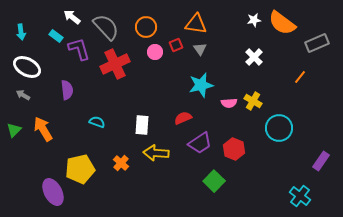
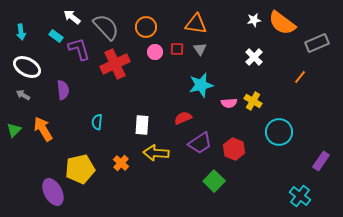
red square: moved 1 px right, 4 px down; rotated 24 degrees clockwise
purple semicircle: moved 4 px left
cyan semicircle: rotated 105 degrees counterclockwise
cyan circle: moved 4 px down
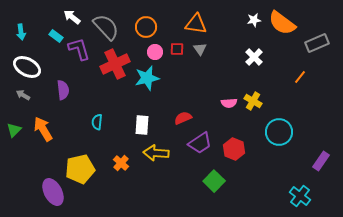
cyan star: moved 54 px left, 7 px up
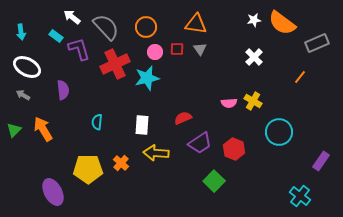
yellow pentagon: moved 8 px right; rotated 12 degrees clockwise
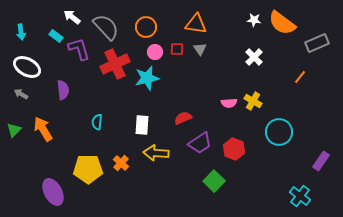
white star: rotated 16 degrees clockwise
gray arrow: moved 2 px left, 1 px up
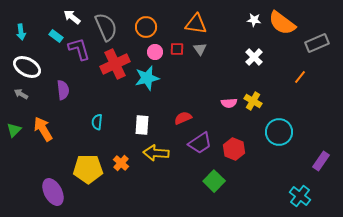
gray semicircle: rotated 20 degrees clockwise
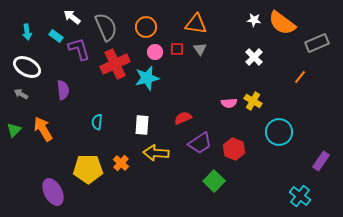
cyan arrow: moved 6 px right
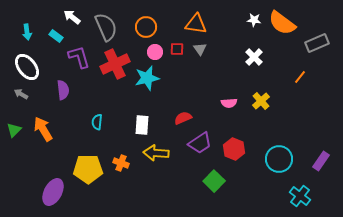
purple L-shape: moved 8 px down
white ellipse: rotated 24 degrees clockwise
yellow cross: moved 8 px right; rotated 18 degrees clockwise
cyan circle: moved 27 px down
orange cross: rotated 21 degrees counterclockwise
purple ellipse: rotated 56 degrees clockwise
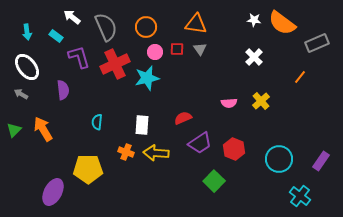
orange cross: moved 5 px right, 11 px up
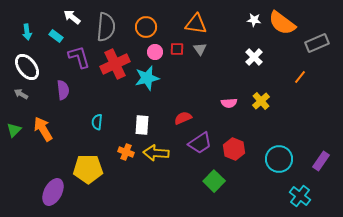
gray semicircle: rotated 28 degrees clockwise
